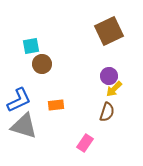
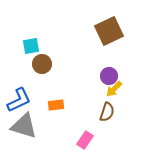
pink rectangle: moved 3 px up
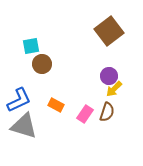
brown square: rotated 12 degrees counterclockwise
orange rectangle: rotated 35 degrees clockwise
pink rectangle: moved 26 px up
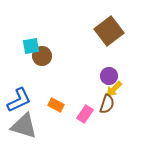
brown circle: moved 8 px up
brown semicircle: moved 8 px up
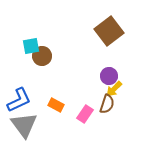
gray triangle: moved 1 px up; rotated 36 degrees clockwise
